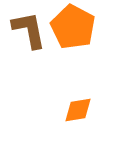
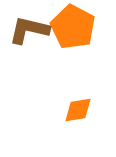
brown L-shape: rotated 66 degrees counterclockwise
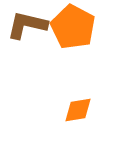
brown L-shape: moved 2 px left, 5 px up
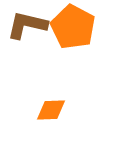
orange diamond: moved 27 px left; rotated 8 degrees clockwise
